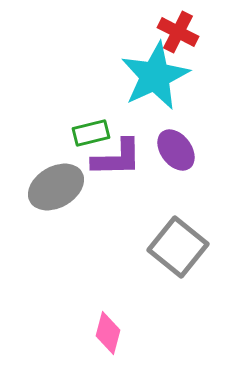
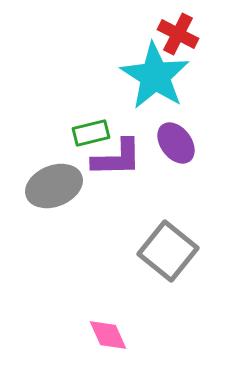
red cross: moved 2 px down
cyan star: rotated 14 degrees counterclockwise
purple ellipse: moved 7 px up
gray ellipse: moved 2 px left, 1 px up; rotated 8 degrees clockwise
gray square: moved 10 px left, 4 px down
pink diamond: moved 2 px down; rotated 39 degrees counterclockwise
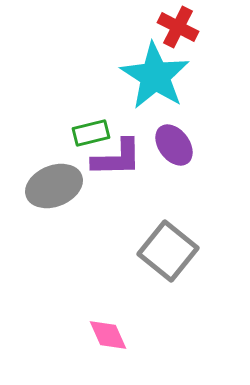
red cross: moved 7 px up
purple ellipse: moved 2 px left, 2 px down
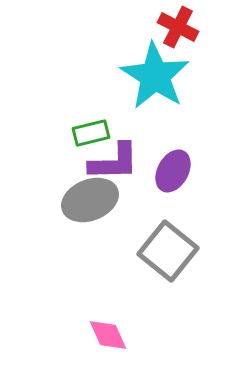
purple ellipse: moved 1 px left, 26 px down; rotated 66 degrees clockwise
purple L-shape: moved 3 px left, 4 px down
gray ellipse: moved 36 px right, 14 px down
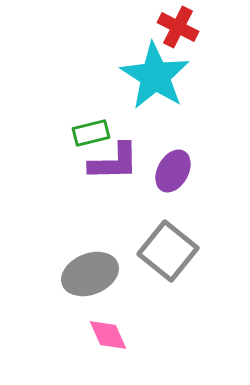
gray ellipse: moved 74 px down
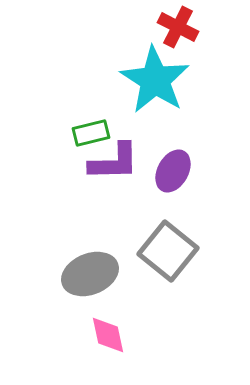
cyan star: moved 4 px down
pink diamond: rotated 12 degrees clockwise
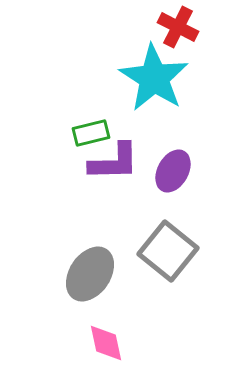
cyan star: moved 1 px left, 2 px up
gray ellipse: rotated 34 degrees counterclockwise
pink diamond: moved 2 px left, 8 px down
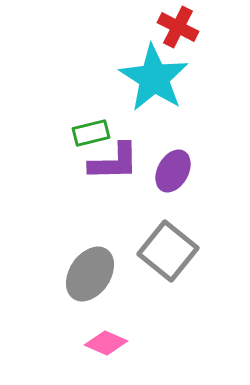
pink diamond: rotated 54 degrees counterclockwise
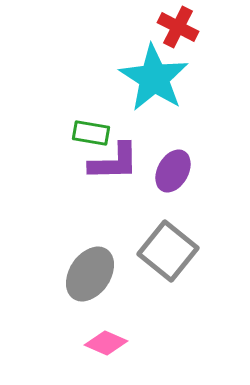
green rectangle: rotated 24 degrees clockwise
